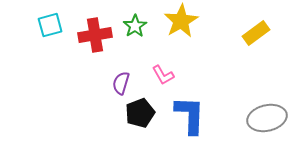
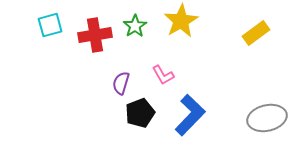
blue L-shape: rotated 42 degrees clockwise
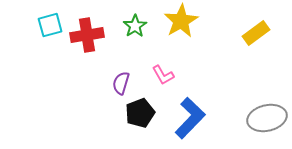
red cross: moved 8 px left
blue L-shape: moved 3 px down
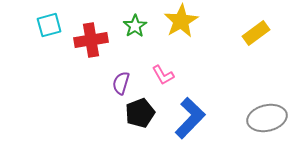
cyan square: moved 1 px left
red cross: moved 4 px right, 5 px down
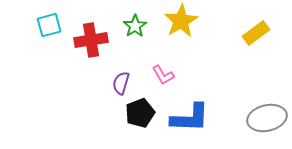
blue L-shape: rotated 48 degrees clockwise
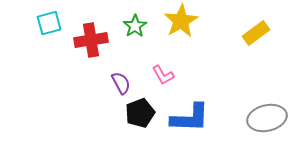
cyan square: moved 2 px up
purple semicircle: rotated 135 degrees clockwise
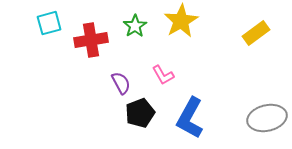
blue L-shape: rotated 117 degrees clockwise
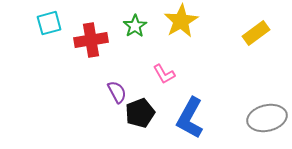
pink L-shape: moved 1 px right, 1 px up
purple semicircle: moved 4 px left, 9 px down
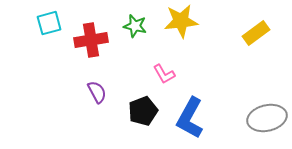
yellow star: rotated 24 degrees clockwise
green star: rotated 25 degrees counterclockwise
purple semicircle: moved 20 px left
black pentagon: moved 3 px right, 2 px up
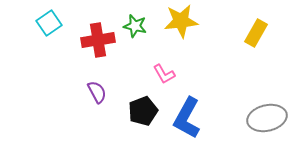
cyan square: rotated 20 degrees counterclockwise
yellow rectangle: rotated 24 degrees counterclockwise
red cross: moved 7 px right
blue L-shape: moved 3 px left
